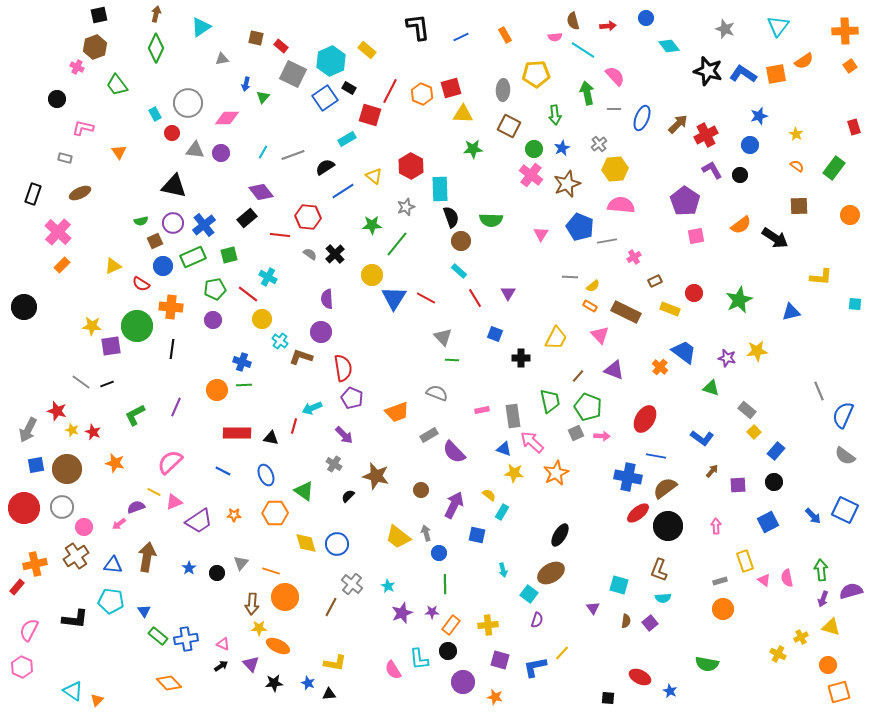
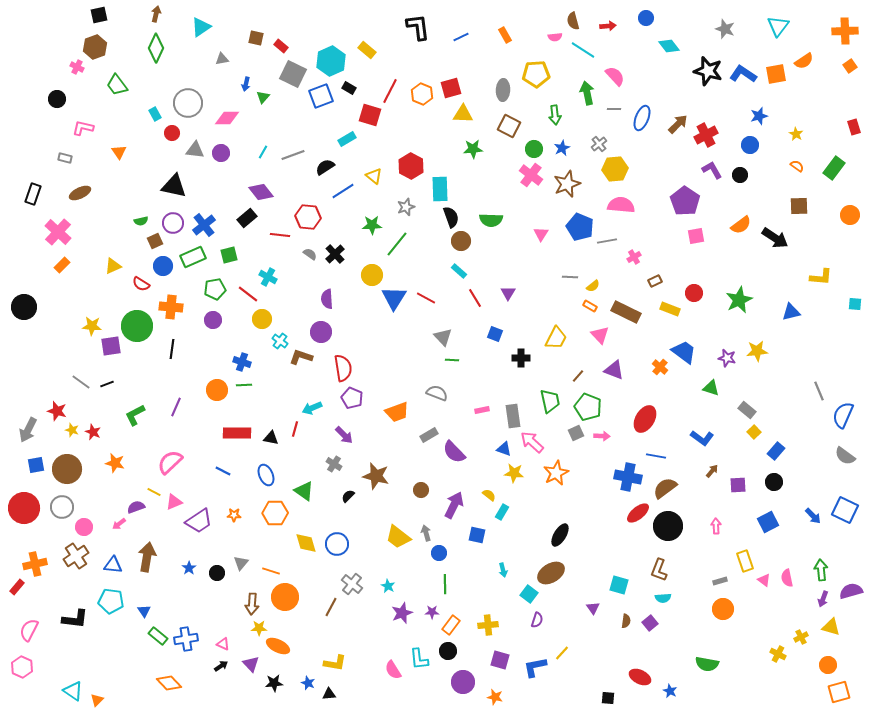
blue square at (325, 98): moved 4 px left, 2 px up; rotated 15 degrees clockwise
red line at (294, 426): moved 1 px right, 3 px down
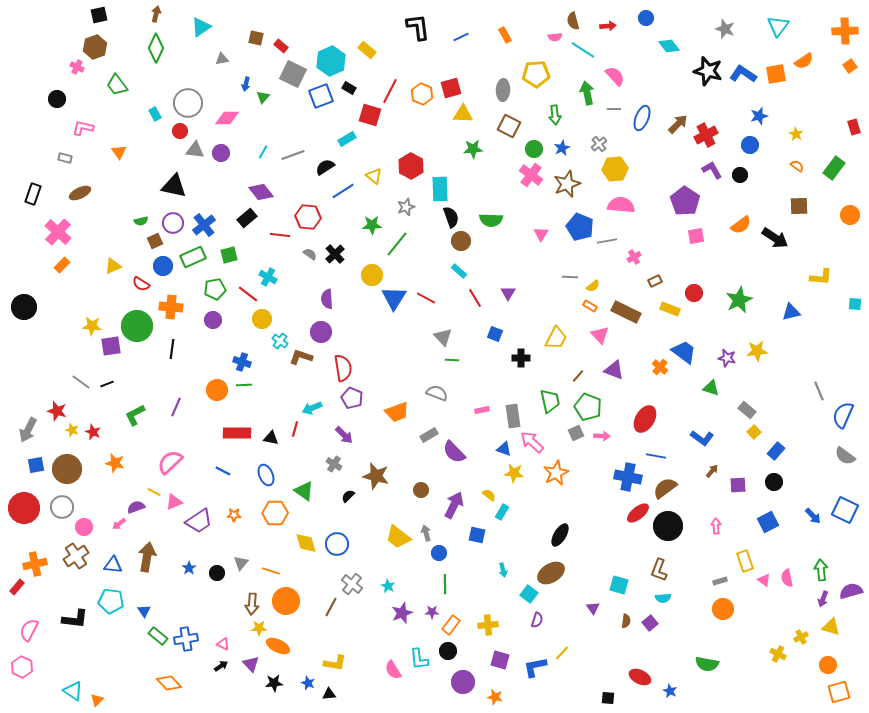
red circle at (172, 133): moved 8 px right, 2 px up
orange circle at (285, 597): moved 1 px right, 4 px down
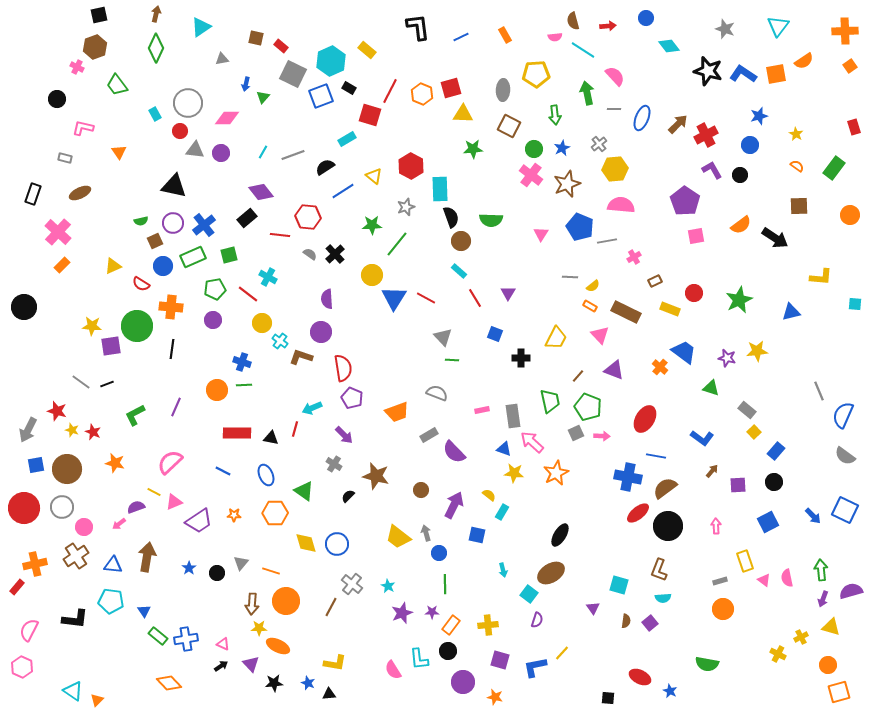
yellow circle at (262, 319): moved 4 px down
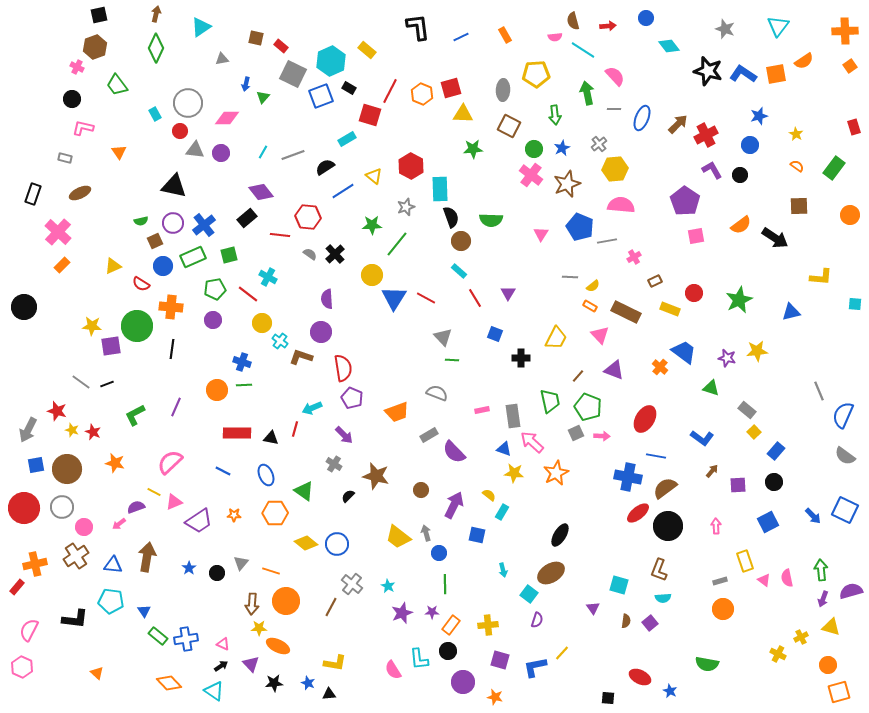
black circle at (57, 99): moved 15 px right
yellow diamond at (306, 543): rotated 35 degrees counterclockwise
cyan triangle at (73, 691): moved 141 px right
orange triangle at (97, 700): moved 27 px up; rotated 32 degrees counterclockwise
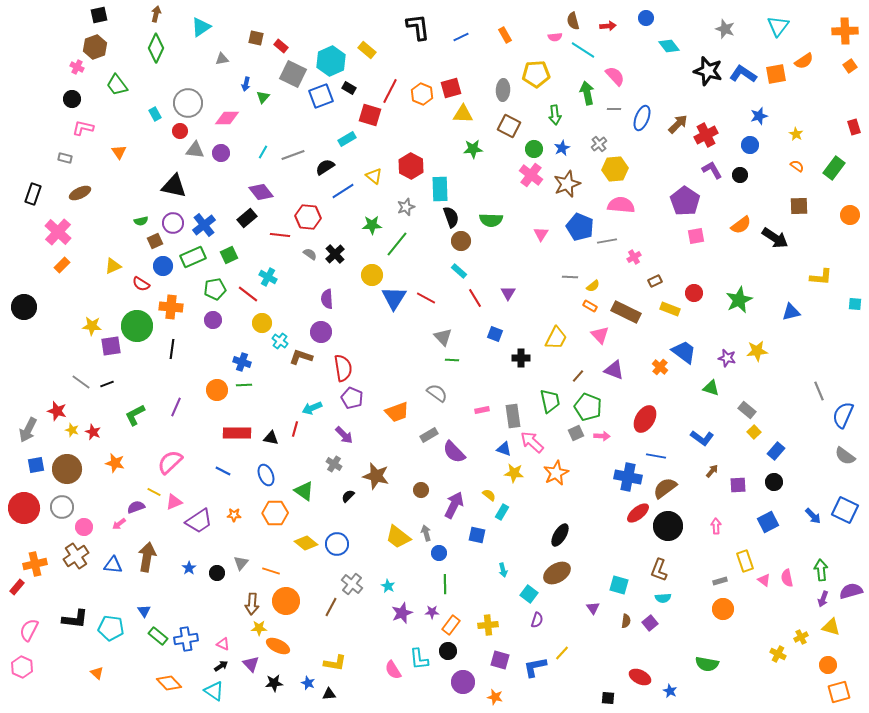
green square at (229, 255): rotated 12 degrees counterclockwise
gray semicircle at (437, 393): rotated 15 degrees clockwise
brown ellipse at (551, 573): moved 6 px right
cyan pentagon at (111, 601): moved 27 px down
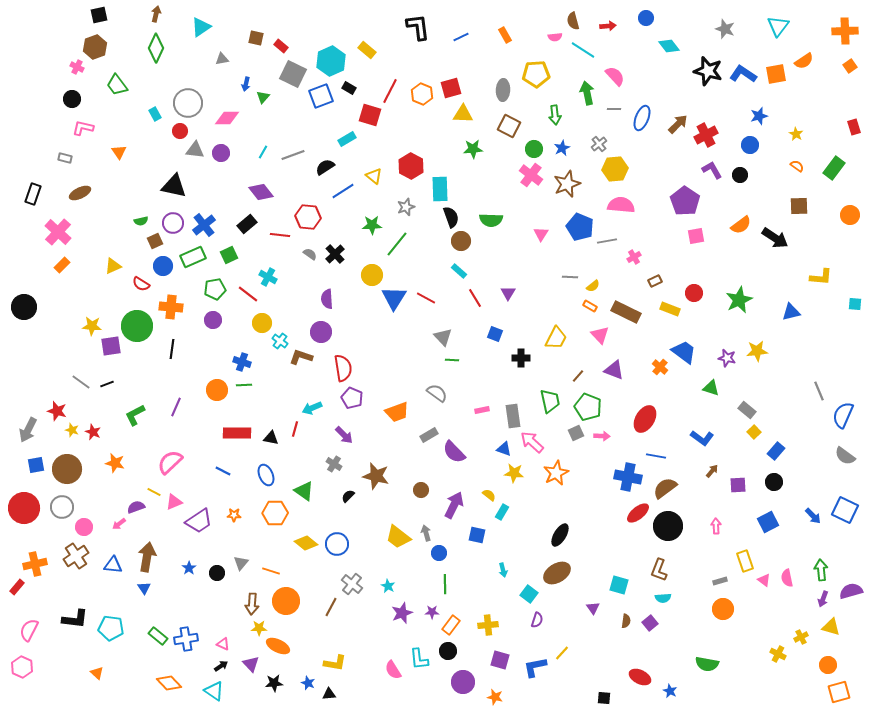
black rectangle at (247, 218): moved 6 px down
blue triangle at (144, 611): moved 23 px up
black square at (608, 698): moved 4 px left
